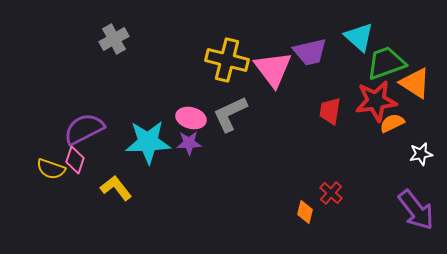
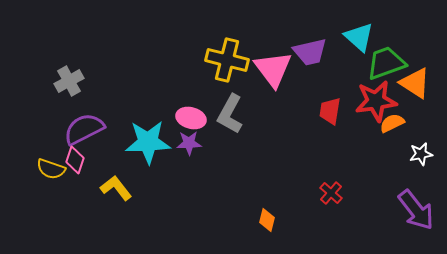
gray cross: moved 45 px left, 42 px down
gray L-shape: rotated 36 degrees counterclockwise
orange diamond: moved 38 px left, 8 px down
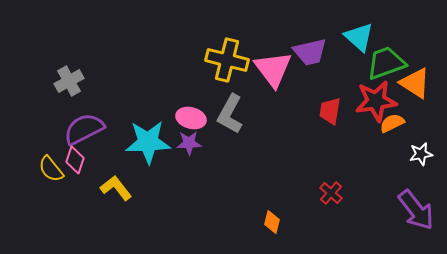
yellow semicircle: rotated 32 degrees clockwise
orange diamond: moved 5 px right, 2 px down
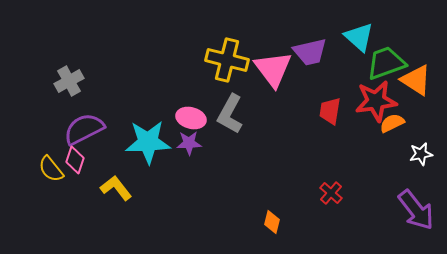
orange triangle: moved 1 px right, 3 px up
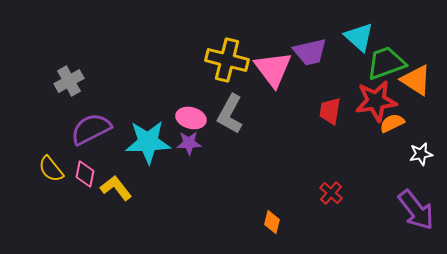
purple semicircle: moved 7 px right
pink diamond: moved 10 px right, 14 px down; rotated 8 degrees counterclockwise
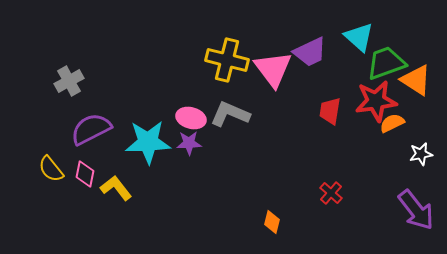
purple trapezoid: rotated 12 degrees counterclockwise
gray L-shape: rotated 84 degrees clockwise
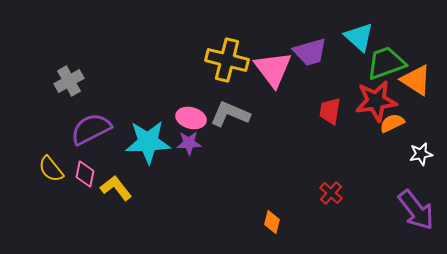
purple trapezoid: rotated 9 degrees clockwise
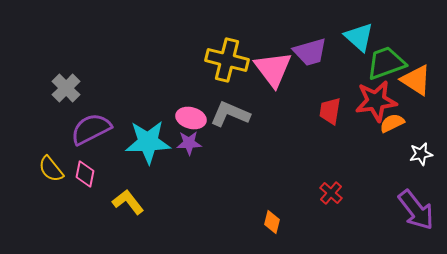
gray cross: moved 3 px left, 7 px down; rotated 16 degrees counterclockwise
yellow L-shape: moved 12 px right, 14 px down
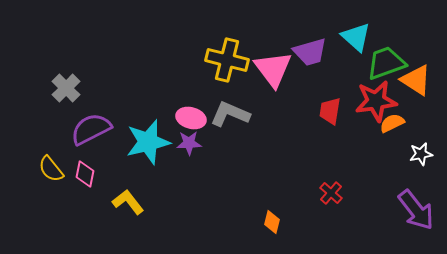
cyan triangle: moved 3 px left
cyan star: rotated 12 degrees counterclockwise
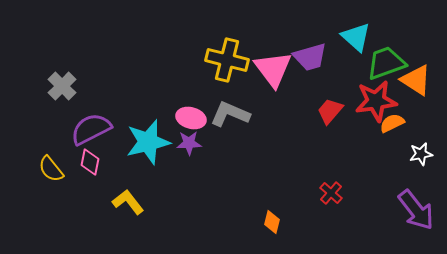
purple trapezoid: moved 5 px down
gray cross: moved 4 px left, 2 px up
red trapezoid: rotated 32 degrees clockwise
pink diamond: moved 5 px right, 12 px up
